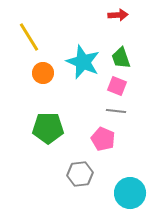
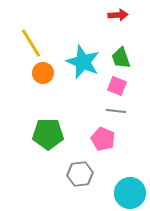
yellow line: moved 2 px right, 6 px down
green pentagon: moved 6 px down
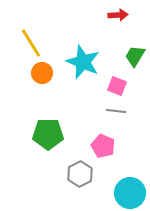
green trapezoid: moved 14 px right, 2 px up; rotated 50 degrees clockwise
orange circle: moved 1 px left
pink pentagon: moved 7 px down
gray hexagon: rotated 20 degrees counterclockwise
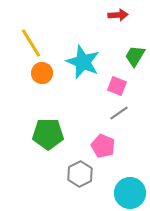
gray line: moved 3 px right, 2 px down; rotated 42 degrees counterclockwise
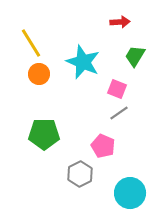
red arrow: moved 2 px right, 7 px down
orange circle: moved 3 px left, 1 px down
pink square: moved 3 px down
green pentagon: moved 4 px left
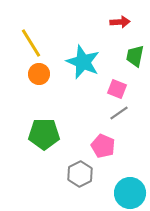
green trapezoid: rotated 20 degrees counterclockwise
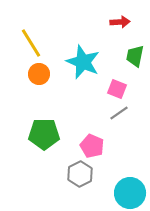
pink pentagon: moved 11 px left
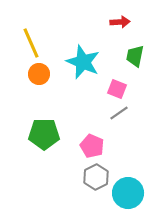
yellow line: rotated 8 degrees clockwise
gray hexagon: moved 16 px right, 3 px down
cyan circle: moved 2 px left
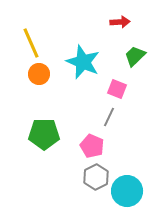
green trapezoid: rotated 35 degrees clockwise
gray line: moved 10 px left, 4 px down; rotated 30 degrees counterclockwise
cyan circle: moved 1 px left, 2 px up
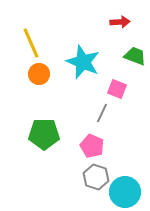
green trapezoid: rotated 65 degrees clockwise
gray line: moved 7 px left, 4 px up
gray hexagon: rotated 15 degrees counterclockwise
cyan circle: moved 2 px left, 1 px down
